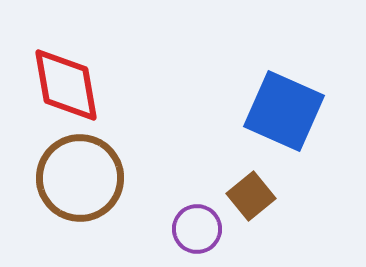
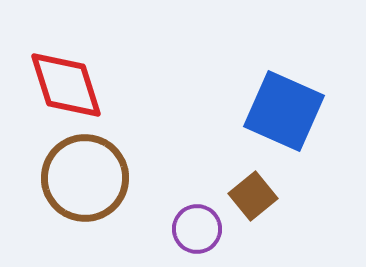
red diamond: rotated 8 degrees counterclockwise
brown circle: moved 5 px right
brown square: moved 2 px right
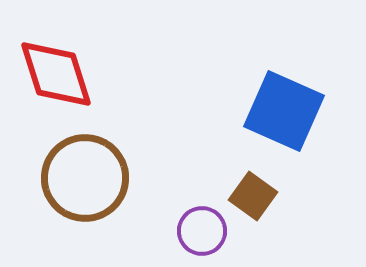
red diamond: moved 10 px left, 11 px up
brown square: rotated 15 degrees counterclockwise
purple circle: moved 5 px right, 2 px down
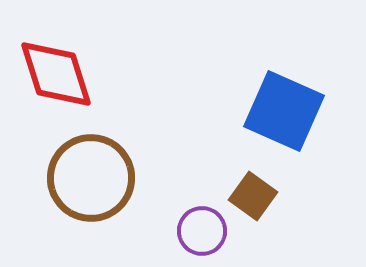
brown circle: moved 6 px right
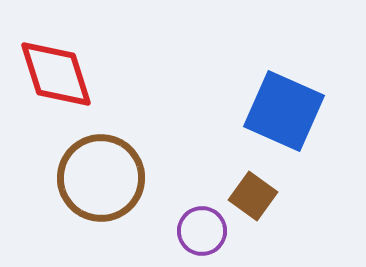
brown circle: moved 10 px right
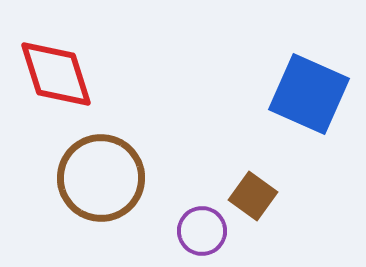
blue square: moved 25 px right, 17 px up
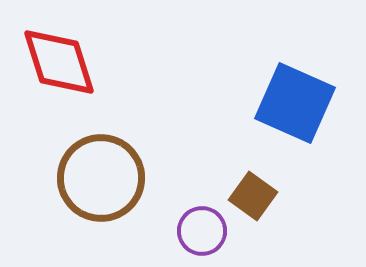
red diamond: moved 3 px right, 12 px up
blue square: moved 14 px left, 9 px down
